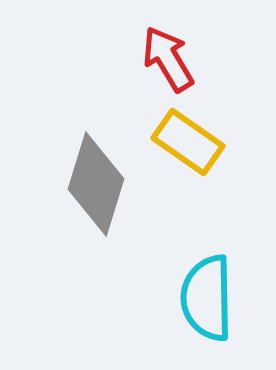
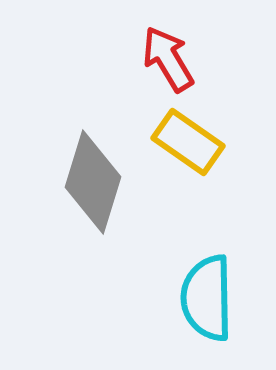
gray diamond: moved 3 px left, 2 px up
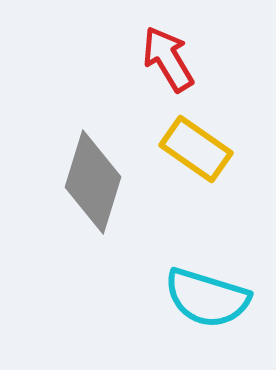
yellow rectangle: moved 8 px right, 7 px down
cyan semicircle: rotated 72 degrees counterclockwise
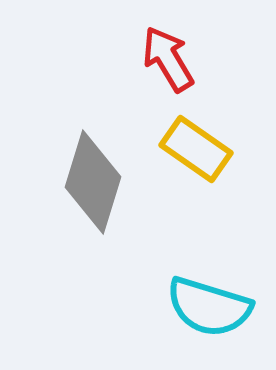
cyan semicircle: moved 2 px right, 9 px down
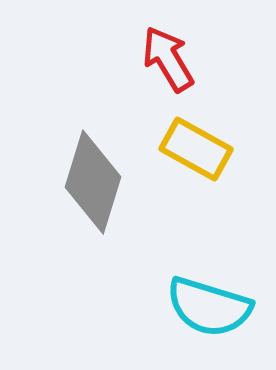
yellow rectangle: rotated 6 degrees counterclockwise
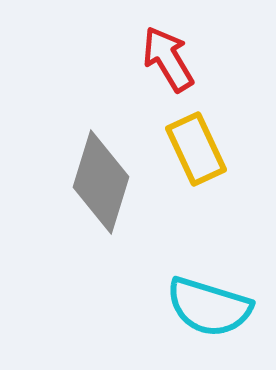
yellow rectangle: rotated 36 degrees clockwise
gray diamond: moved 8 px right
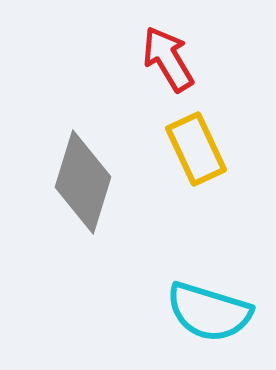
gray diamond: moved 18 px left
cyan semicircle: moved 5 px down
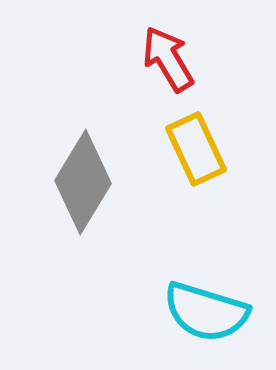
gray diamond: rotated 14 degrees clockwise
cyan semicircle: moved 3 px left
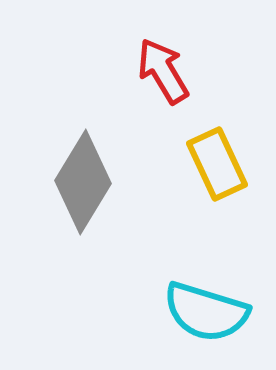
red arrow: moved 5 px left, 12 px down
yellow rectangle: moved 21 px right, 15 px down
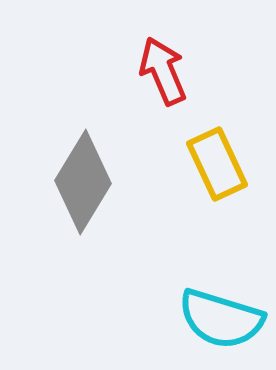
red arrow: rotated 8 degrees clockwise
cyan semicircle: moved 15 px right, 7 px down
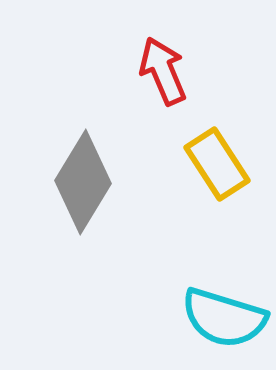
yellow rectangle: rotated 8 degrees counterclockwise
cyan semicircle: moved 3 px right, 1 px up
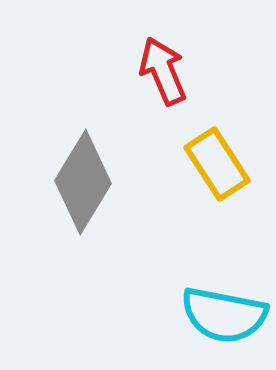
cyan semicircle: moved 3 px up; rotated 6 degrees counterclockwise
